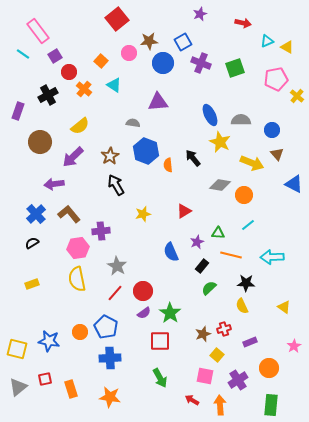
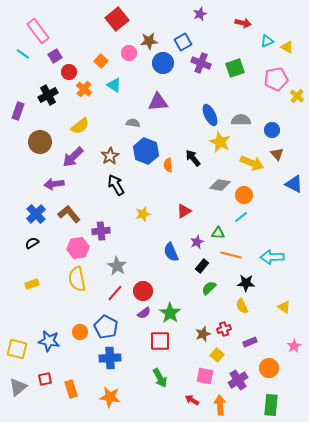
cyan line at (248, 225): moved 7 px left, 8 px up
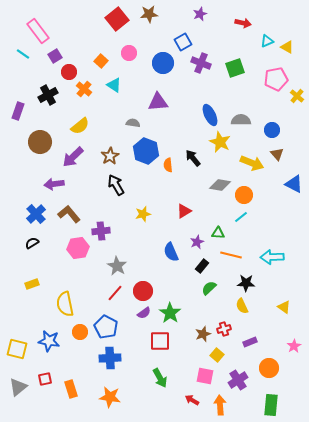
brown star at (149, 41): moved 27 px up
yellow semicircle at (77, 279): moved 12 px left, 25 px down
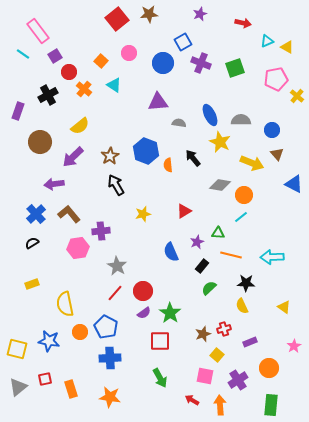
gray semicircle at (133, 123): moved 46 px right
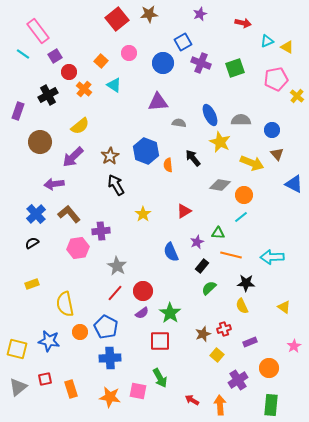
yellow star at (143, 214): rotated 21 degrees counterclockwise
purple semicircle at (144, 313): moved 2 px left
pink square at (205, 376): moved 67 px left, 15 px down
